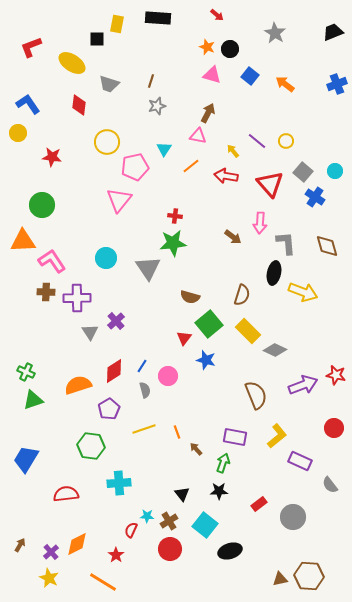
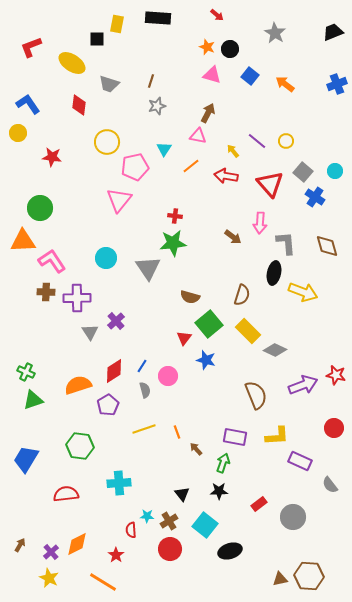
green circle at (42, 205): moved 2 px left, 3 px down
purple pentagon at (109, 409): moved 1 px left, 4 px up
yellow L-shape at (277, 436): rotated 35 degrees clockwise
green hexagon at (91, 446): moved 11 px left
red semicircle at (131, 530): rotated 28 degrees counterclockwise
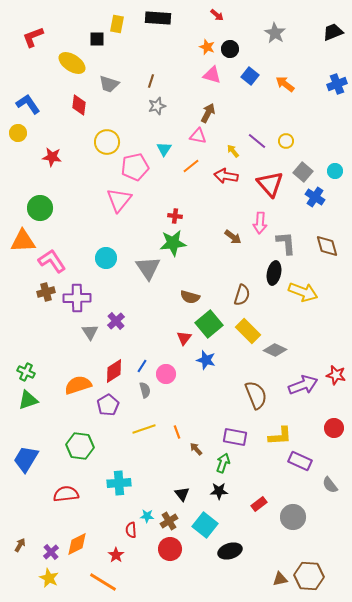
red L-shape at (31, 47): moved 2 px right, 10 px up
brown cross at (46, 292): rotated 18 degrees counterclockwise
pink circle at (168, 376): moved 2 px left, 2 px up
green triangle at (33, 400): moved 5 px left
yellow L-shape at (277, 436): moved 3 px right
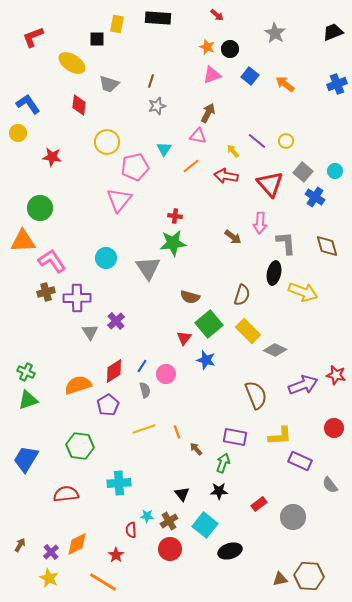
pink triangle at (212, 75): rotated 36 degrees counterclockwise
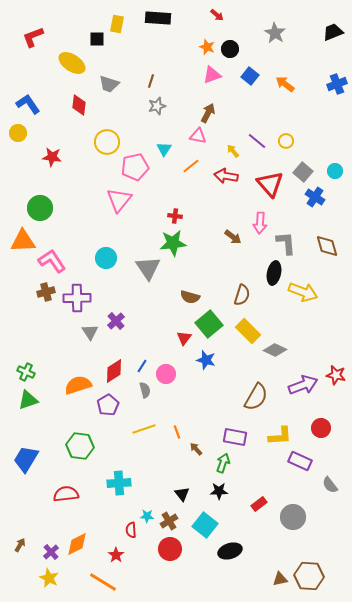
brown semicircle at (256, 395): moved 2 px down; rotated 52 degrees clockwise
red circle at (334, 428): moved 13 px left
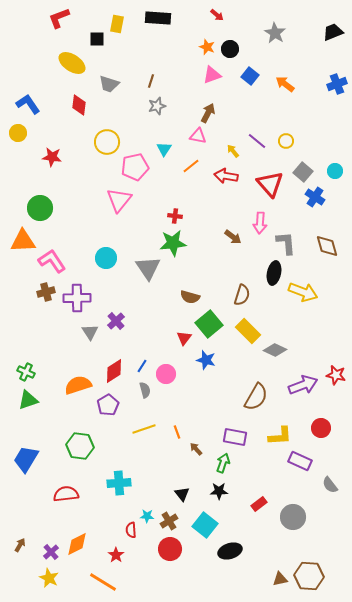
red L-shape at (33, 37): moved 26 px right, 19 px up
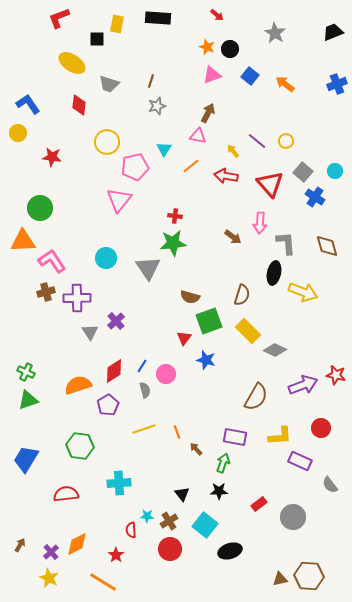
green square at (209, 324): moved 3 px up; rotated 20 degrees clockwise
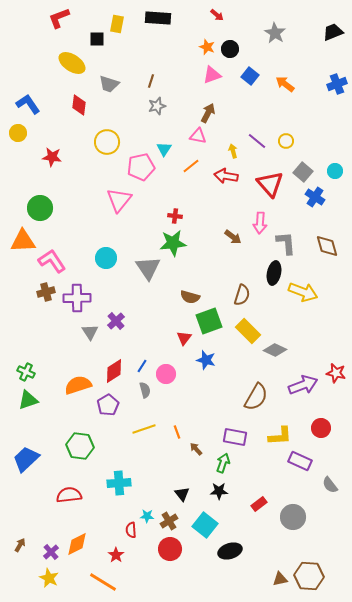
yellow arrow at (233, 151): rotated 24 degrees clockwise
pink pentagon at (135, 167): moved 6 px right
red star at (336, 375): moved 2 px up
blue trapezoid at (26, 459): rotated 16 degrees clockwise
red semicircle at (66, 494): moved 3 px right, 1 px down
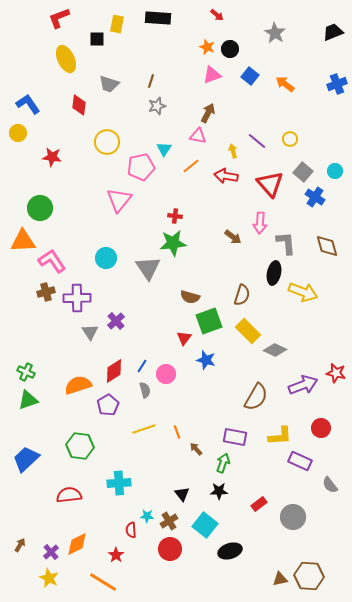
yellow ellipse at (72, 63): moved 6 px left, 4 px up; rotated 32 degrees clockwise
yellow circle at (286, 141): moved 4 px right, 2 px up
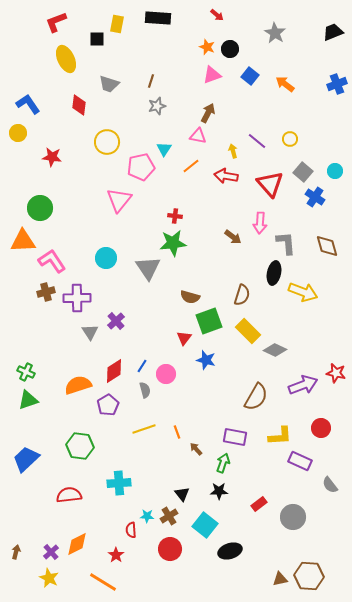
red L-shape at (59, 18): moved 3 px left, 4 px down
brown cross at (169, 521): moved 5 px up
brown arrow at (20, 545): moved 4 px left, 7 px down; rotated 16 degrees counterclockwise
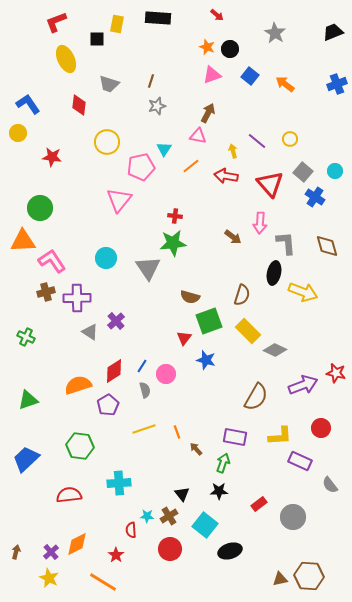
gray triangle at (90, 332): rotated 24 degrees counterclockwise
green cross at (26, 372): moved 35 px up
